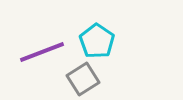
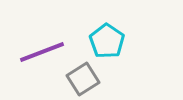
cyan pentagon: moved 10 px right
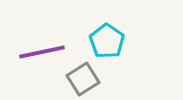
purple line: rotated 9 degrees clockwise
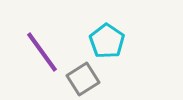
purple line: rotated 66 degrees clockwise
